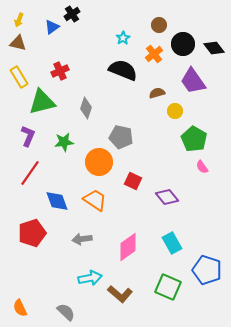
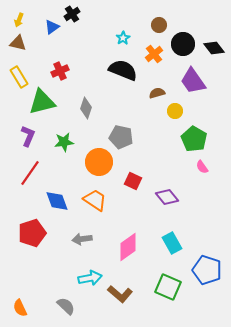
gray semicircle: moved 6 px up
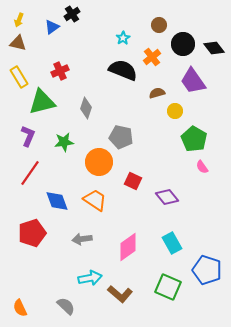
orange cross: moved 2 px left, 3 px down
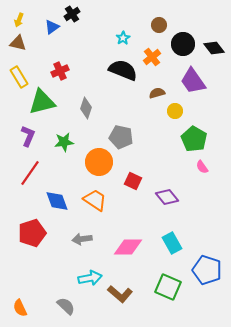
pink diamond: rotated 36 degrees clockwise
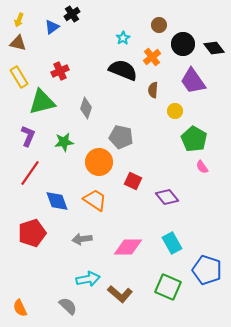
brown semicircle: moved 4 px left, 3 px up; rotated 70 degrees counterclockwise
cyan arrow: moved 2 px left, 1 px down
gray semicircle: moved 2 px right
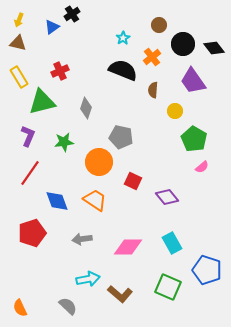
pink semicircle: rotated 96 degrees counterclockwise
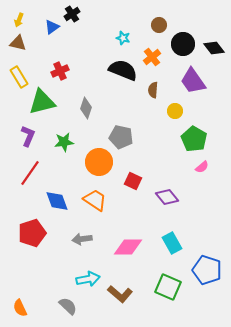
cyan star: rotated 24 degrees counterclockwise
